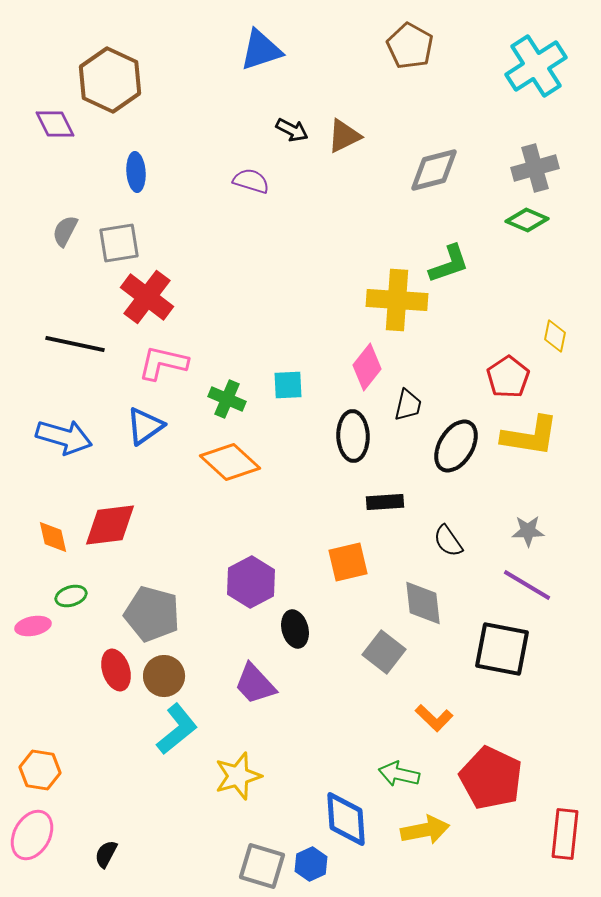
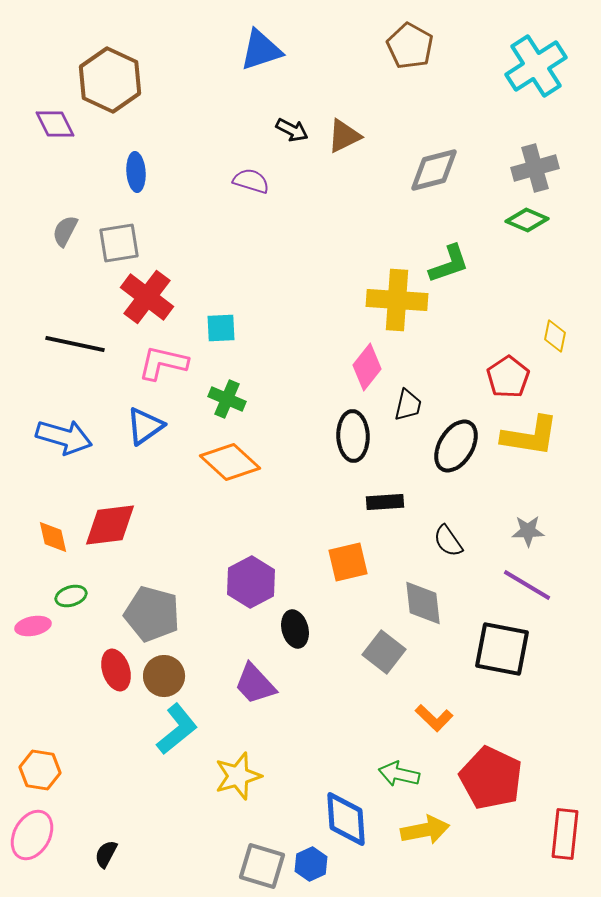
cyan square at (288, 385): moved 67 px left, 57 px up
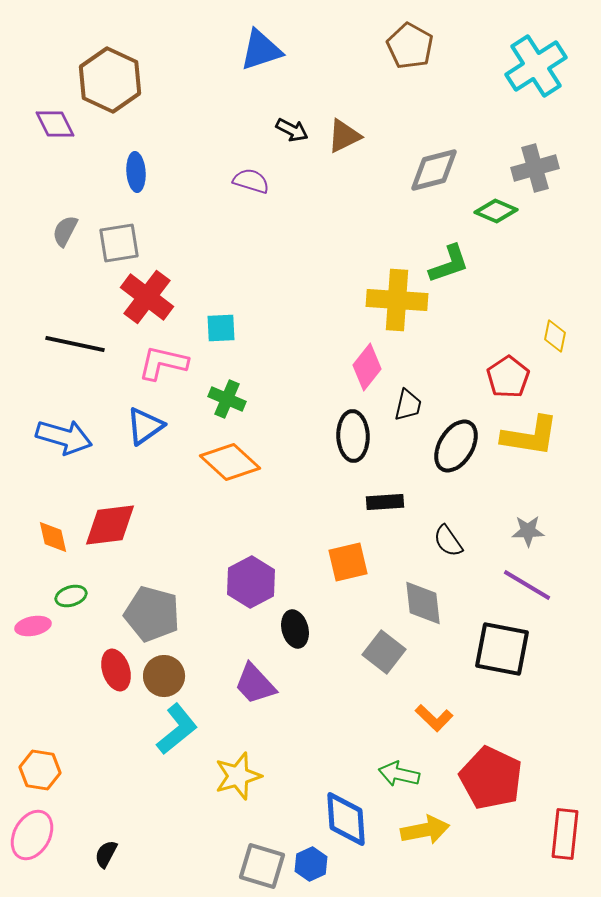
green diamond at (527, 220): moved 31 px left, 9 px up
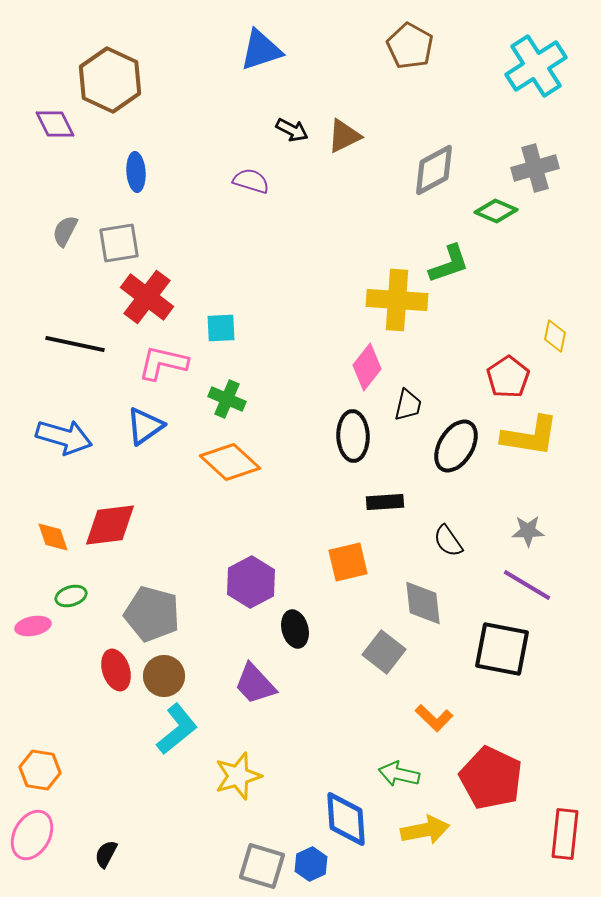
gray diamond at (434, 170): rotated 14 degrees counterclockwise
orange diamond at (53, 537): rotated 6 degrees counterclockwise
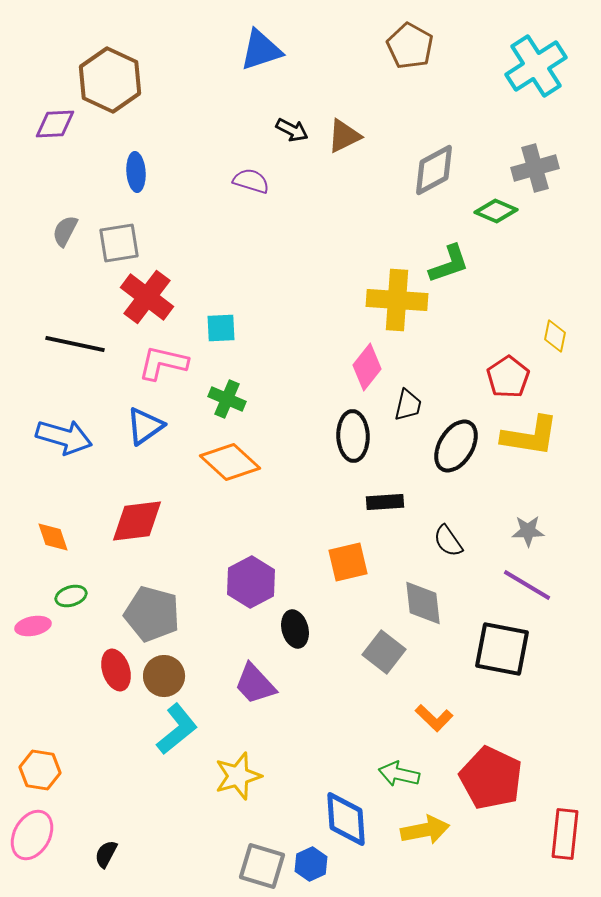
purple diamond at (55, 124): rotated 66 degrees counterclockwise
red diamond at (110, 525): moved 27 px right, 4 px up
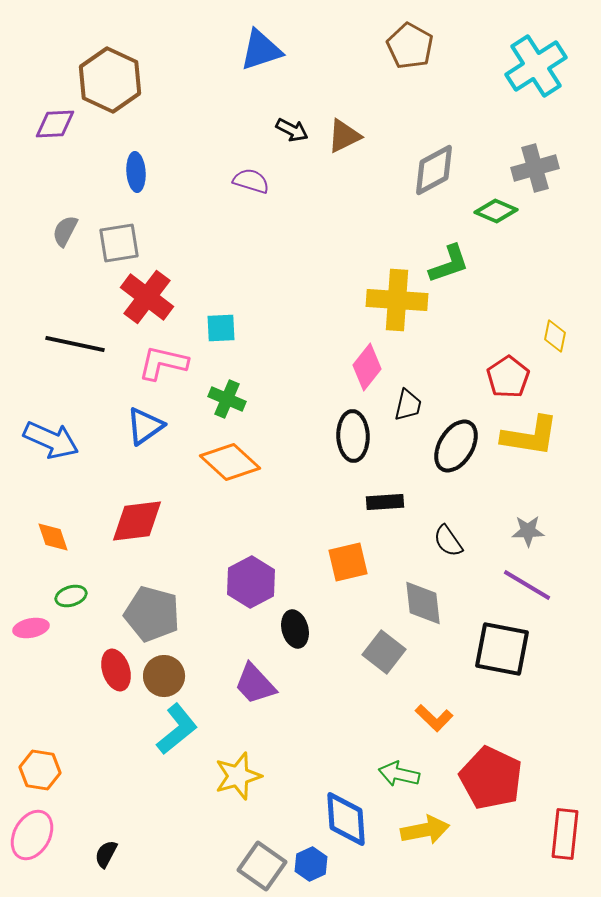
blue arrow at (64, 437): moved 13 px left, 3 px down; rotated 8 degrees clockwise
pink ellipse at (33, 626): moved 2 px left, 2 px down
gray square at (262, 866): rotated 18 degrees clockwise
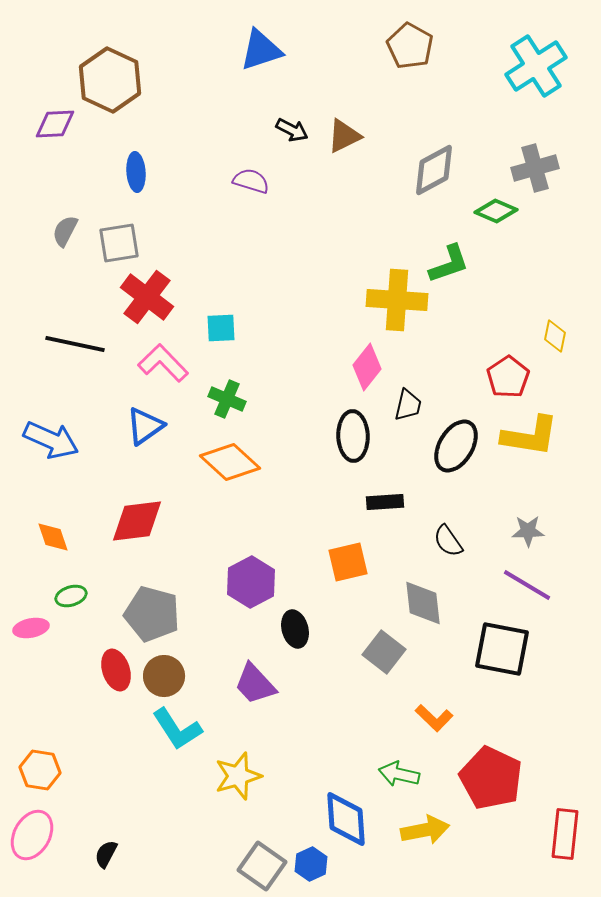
pink L-shape at (163, 363): rotated 33 degrees clockwise
cyan L-shape at (177, 729): rotated 96 degrees clockwise
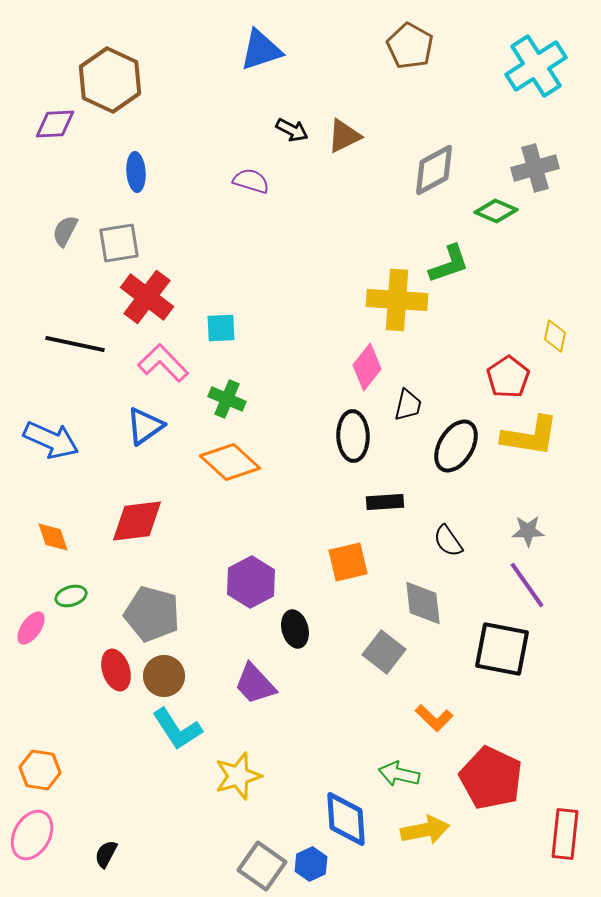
purple line at (527, 585): rotated 24 degrees clockwise
pink ellipse at (31, 628): rotated 44 degrees counterclockwise
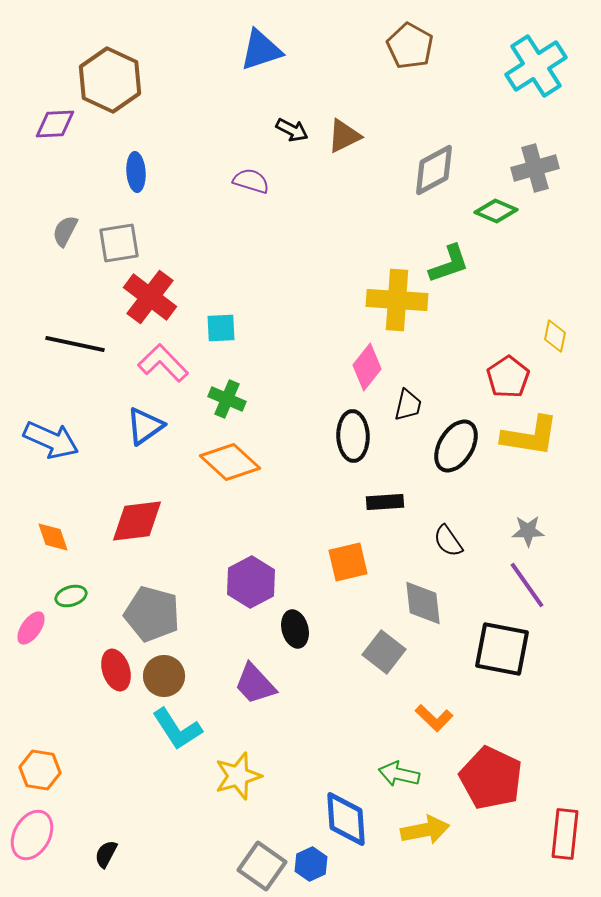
red cross at (147, 297): moved 3 px right
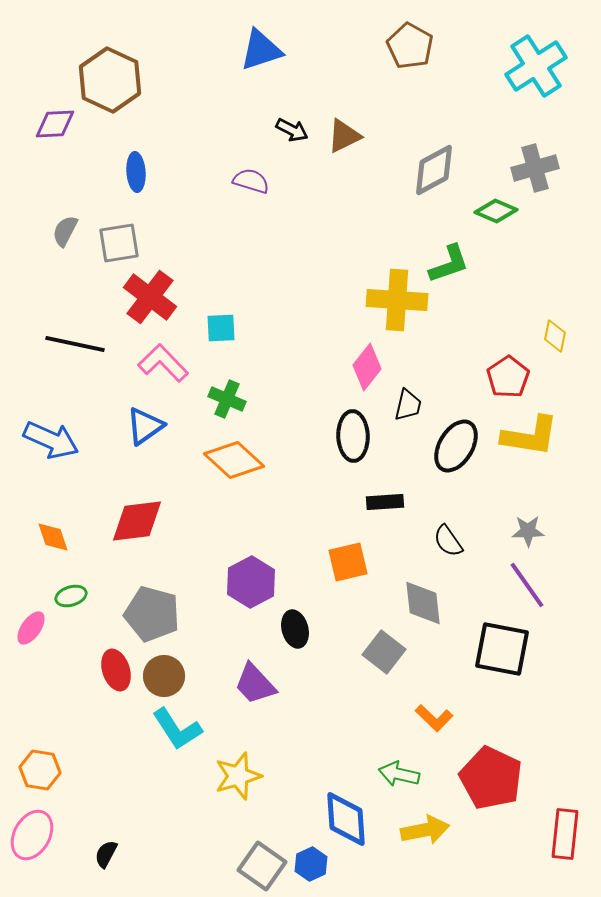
orange diamond at (230, 462): moved 4 px right, 2 px up
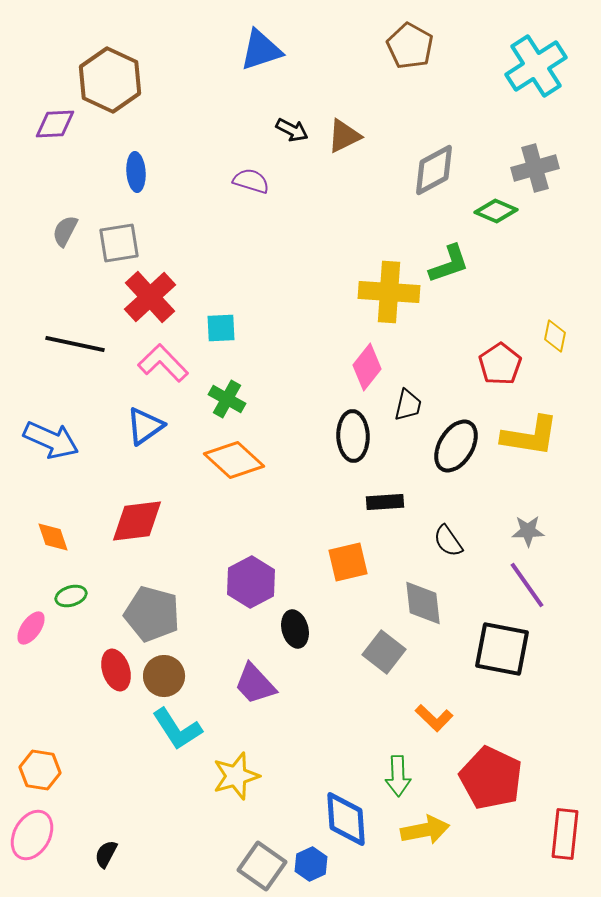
red cross at (150, 297): rotated 10 degrees clockwise
yellow cross at (397, 300): moved 8 px left, 8 px up
red pentagon at (508, 377): moved 8 px left, 13 px up
green cross at (227, 399): rotated 6 degrees clockwise
green arrow at (399, 774): moved 1 px left, 2 px down; rotated 105 degrees counterclockwise
yellow star at (238, 776): moved 2 px left
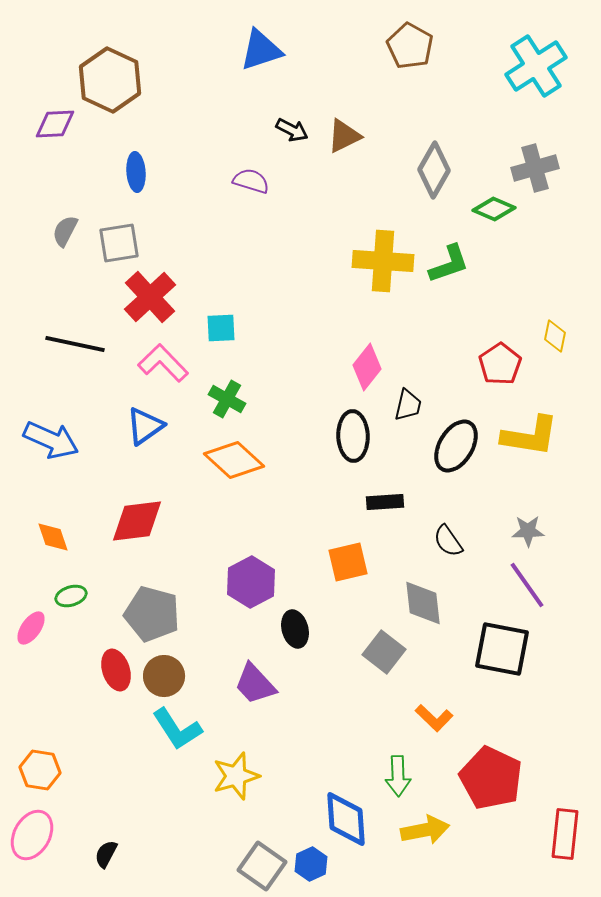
gray diamond at (434, 170): rotated 32 degrees counterclockwise
green diamond at (496, 211): moved 2 px left, 2 px up
yellow cross at (389, 292): moved 6 px left, 31 px up
